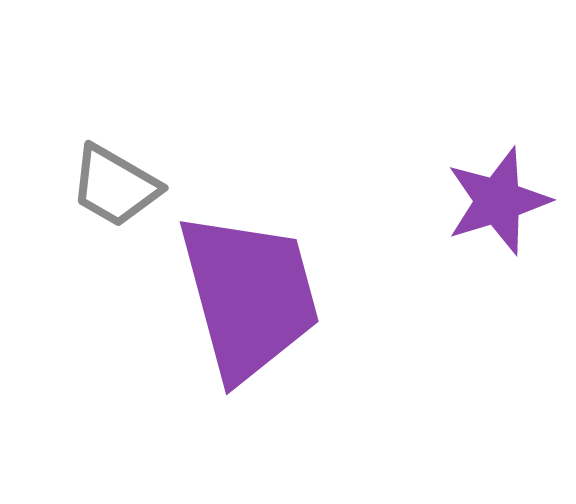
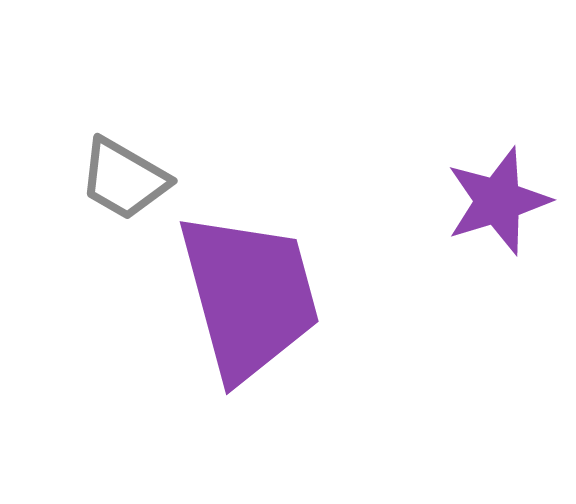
gray trapezoid: moved 9 px right, 7 px up
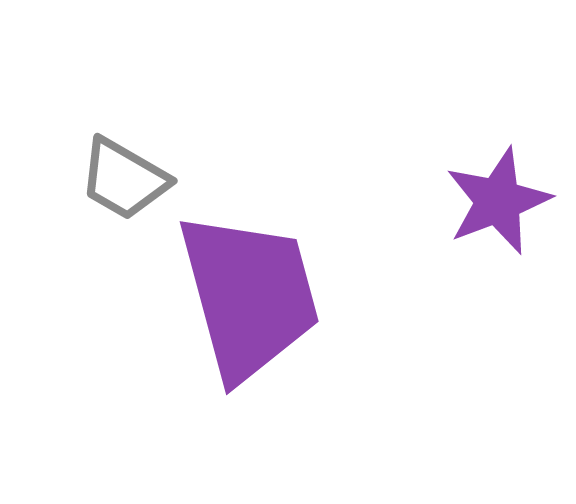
purple star: rotated 4 degrees counterclockwise
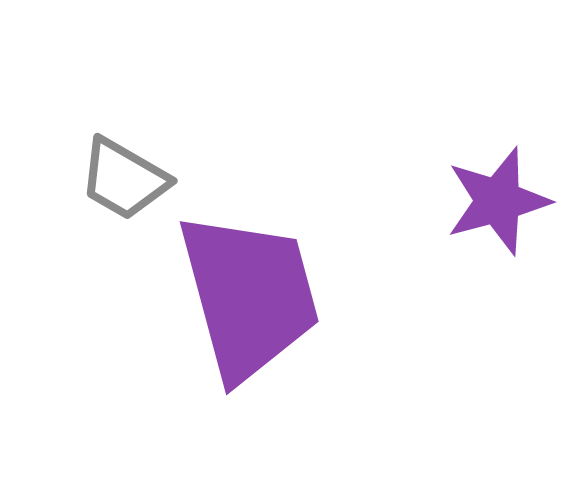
purple star: rotated 6 degrees clockwise
